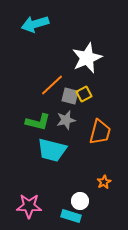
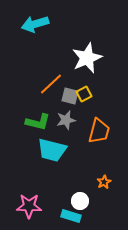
orange line: moved 1 px left, 1 px up
orange trapezoid: moved 1 px left, 1 px up
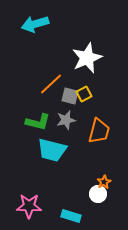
white circle: moved 18 px right, 7 px up
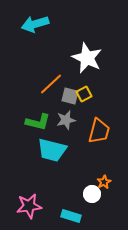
white star: rotated 24 degrees counterclockwise
white circle: moved 6 px left
pink star: rotated 10 degrees counterclockwise
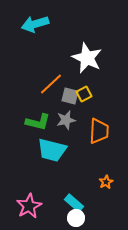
orange trapezoid: rotated 12 degrees counterclockwise
orange star: moved 2 px right
white circle: moved 16 px left, 24 px down
pink star: rotated 20 degrees counterclockwise
cyan rectangle: moved 3 px right, 13 px up; rotated 24 degrees clockwise
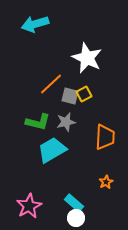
gray star: moved 2 px down
orange trapezoid: moved 6 px right, 6 px down
cyan trapezoid: rotated 136 degrees clockwise
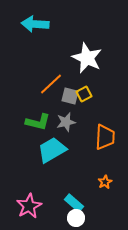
cyan arrow: rotated 20 degrees clockwise
orange star: moved 1 px left
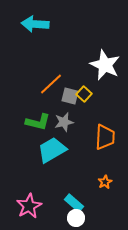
white star: moved 18 px right, 7 px down
yellow square: rotated 21 degrees counterclockwise
gray star: moved 2 px left
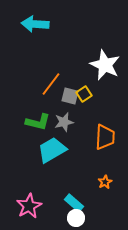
orange line: rotated 10 degrees counterclockwise
yellow square: rotated 14 degrees clockwise
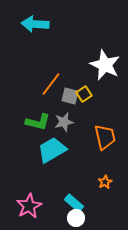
orange trapezoid: rotated 16 degrees counterclockwise
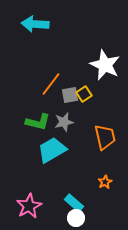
gray square: moved 1 px up; rotated 24 degrees counterclockwise
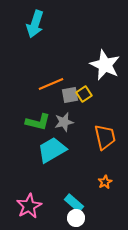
cyan arrow: rotated 76 degrees counterclockwise
orange line: rotated 30 degrees clockwise
